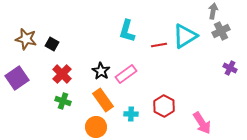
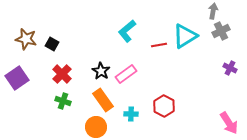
cyan L-shape: rotated 35 degrees clockwise
pink arrow: moved 27 px right
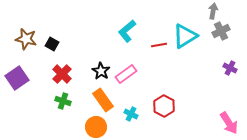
cyan cross: rotated 24 degrees clockwise
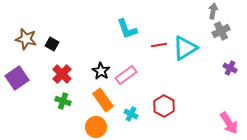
cyan L-shape: moved 2 px up; rotated 70 degrees counterclockwise
cyan triangle: moved 12 px down
pink rectangle: moved 1 px down
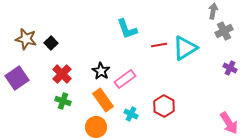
gray cross: moved 3 px right
black square: moved 1 px left, 1 px up; rotated 16 degrees clockwise
pink rectangle: moved 1 px left, 4 px down
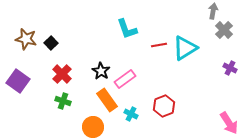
gray cross: moved 1 px up; rotated 18 degrees counterclockwise
purple square: moved 1 px right, 3 px down; rotated 20 degrees counterclockwise
orange rectangle: moved 4 px right
red hexagon: rotated 10 degrees clockwise
orange circle: moved 3 px left
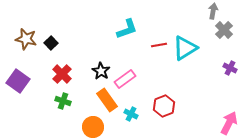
cyan L-shape: rotated 90 degrees counterclockwise
pink arrow: rotated 120 degrees counterclockwise
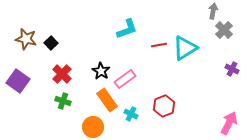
purple cross: moved 2 px right, 1 px down
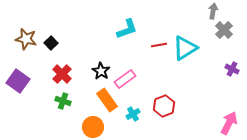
cyan cross: moved 2 px right; rotated 32 degrees clockwise
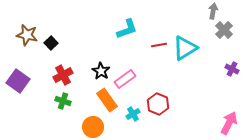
brown star: moved 1 px right, 4 px up
red cross: moved 1 px right, 1 px down; rotated 18 degrees clockwise
red hexagon: moved 6 px left, 2 px up; rotated 15 degrees counterclockwise
